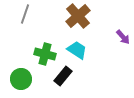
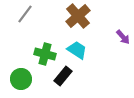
gray line: rotated 18 degrees clockwise
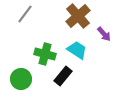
purple arrow: moved 19 px left, 3 px up
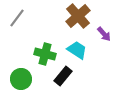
gray line: moved 8 px left, 4 px down
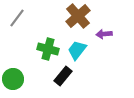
purple arrow: rotated 126 degrees clockwise
cyan trapezoid: rotated 85 degrees counterclockwise
green cross: moved 3 px right, 5 px up
green circle: moved 8 px left
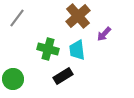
purple arrow: rotated 42 degrees counterclockwise
cyan trapezoid: rotated 45 degrees counterclockwise
black rectangle: rotated 18 degrees clockwise
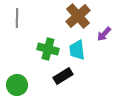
gray line: rotated 36 degrees counterclockwise
green circle: moved 4 px right, 6 px down
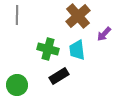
gray line: moved 3 px up
black rectangle: moved 4 px left
